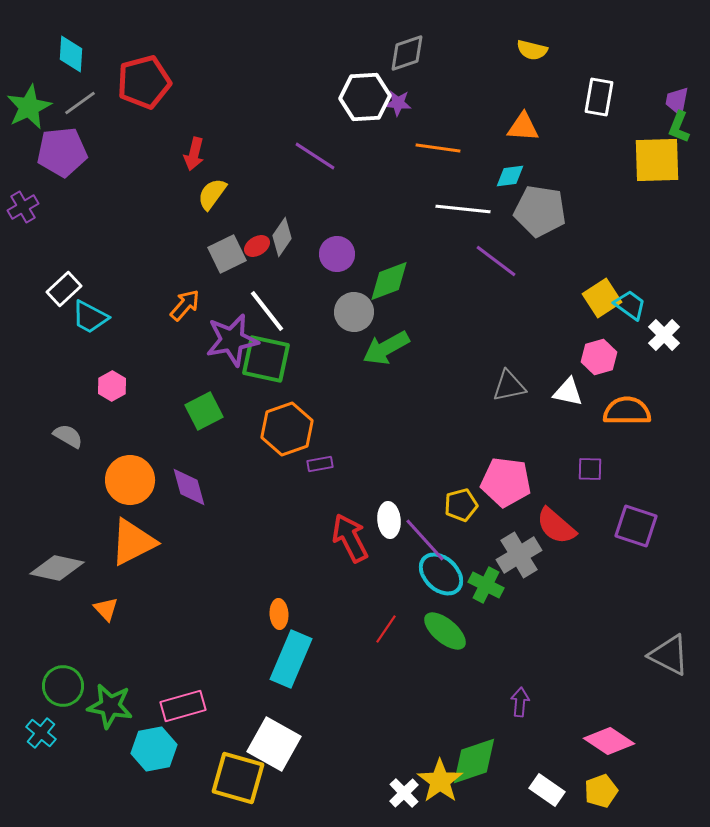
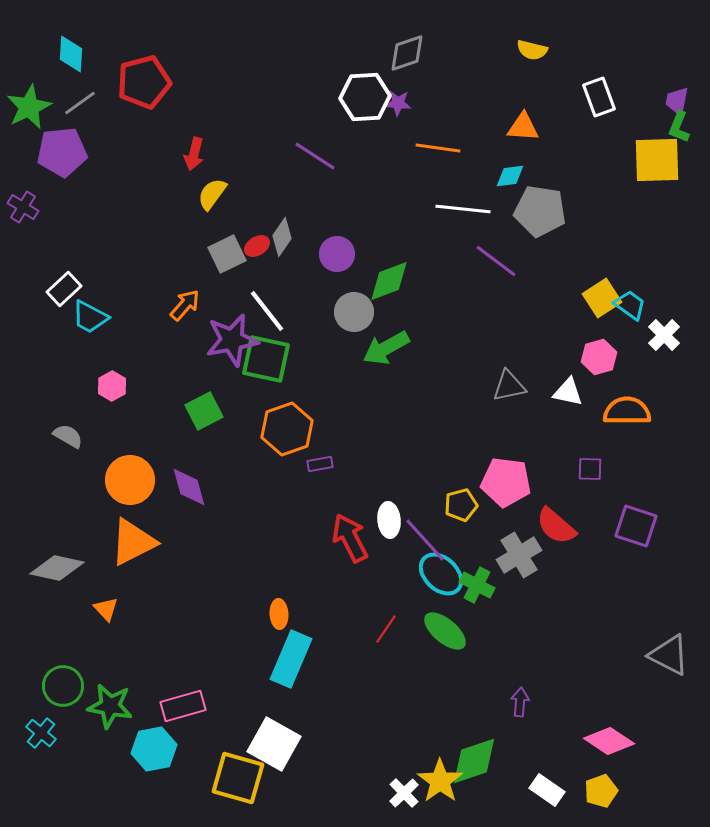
white rectangle at (599, 97): rotated 30 degrees counterclockwise
purple cross at (23, 207): rotated 28 degrees counterclockwise
green cross at (486, 585): moved 9 px left
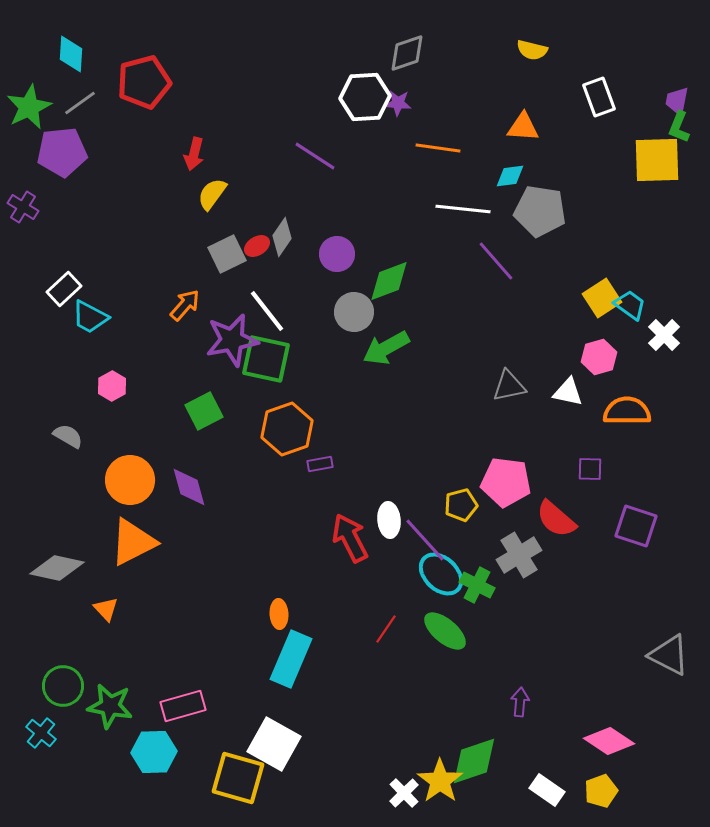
purple line at (496, 261): rotated 12 degrees clockwise
red semicircle at (556, 526): moved 7 px up
cyan hexagon at (154, 749): moved 3 px down; rotated 9 degrees clockwise
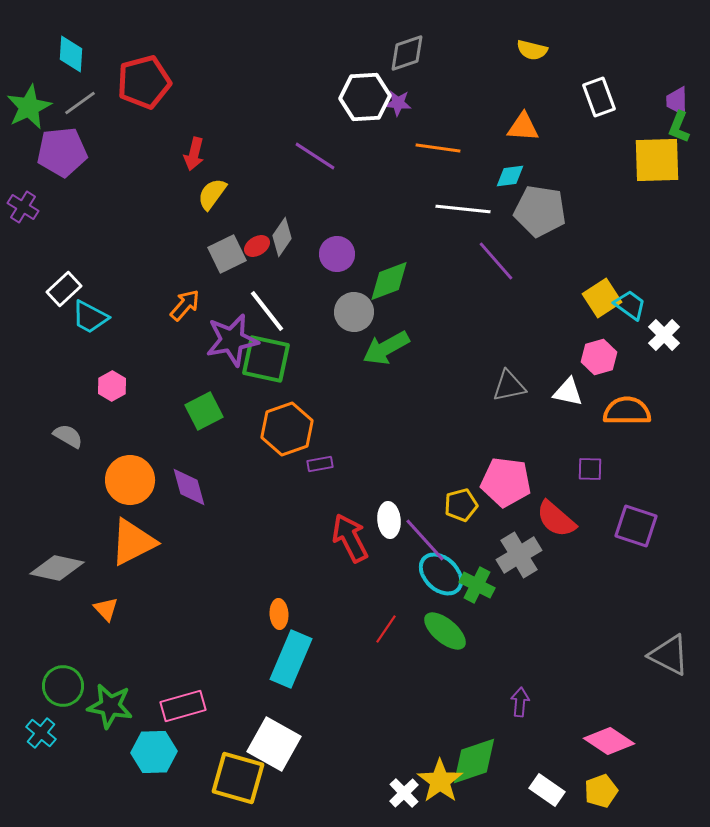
purple trapezoid at (677, 101): rotated 12 degrees counterclockwise
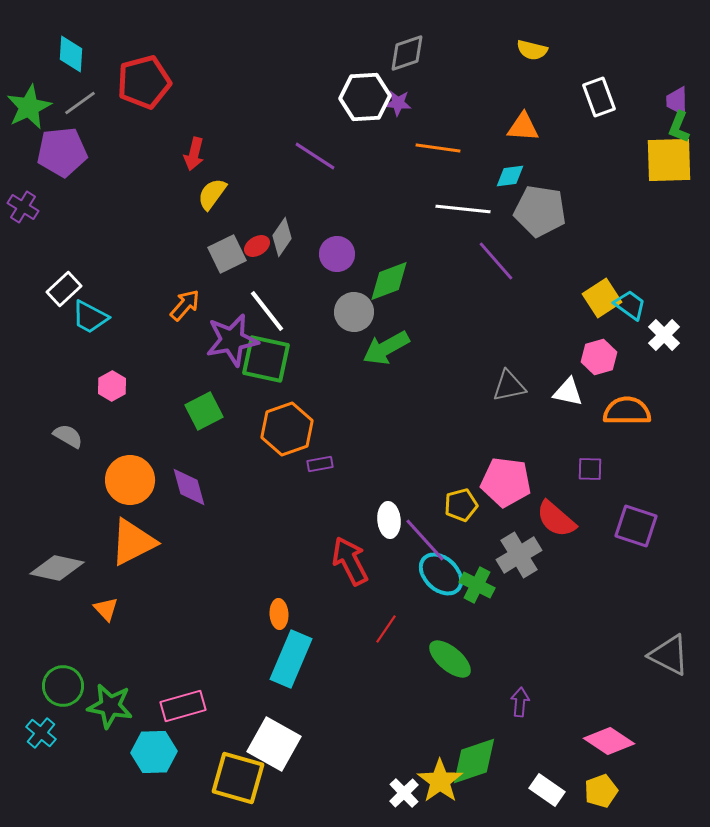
yellow square at (657, 160): moved 12 px right
red arrow at (350, 538): moved 23 px down
green ellipse at (445, 631): moved 5 px right, 28 px down
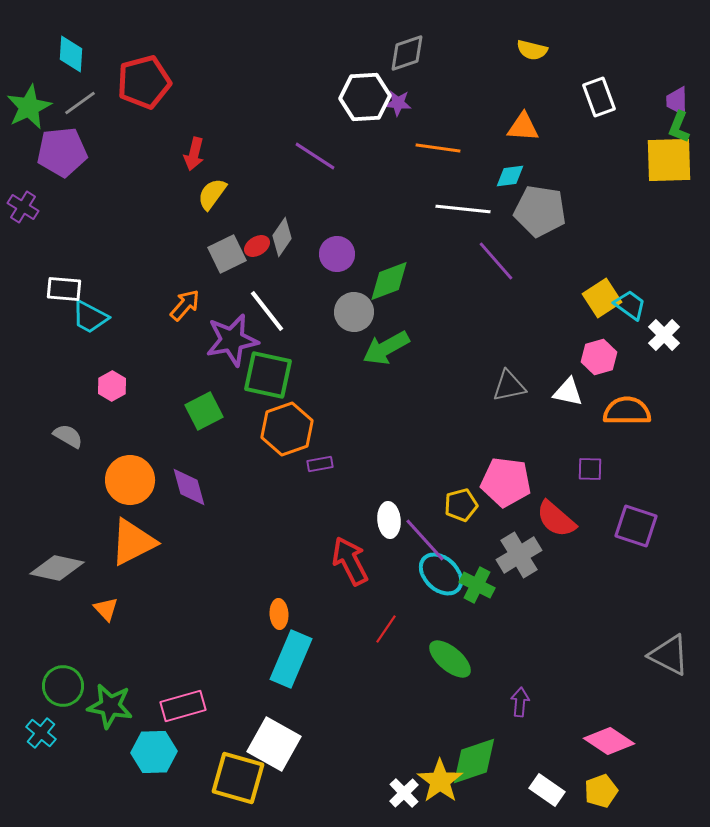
white rectangle at (64, 289): rotated 48 degrees clockwise
green square at (266, 359): moved 2 px right, 16 px down
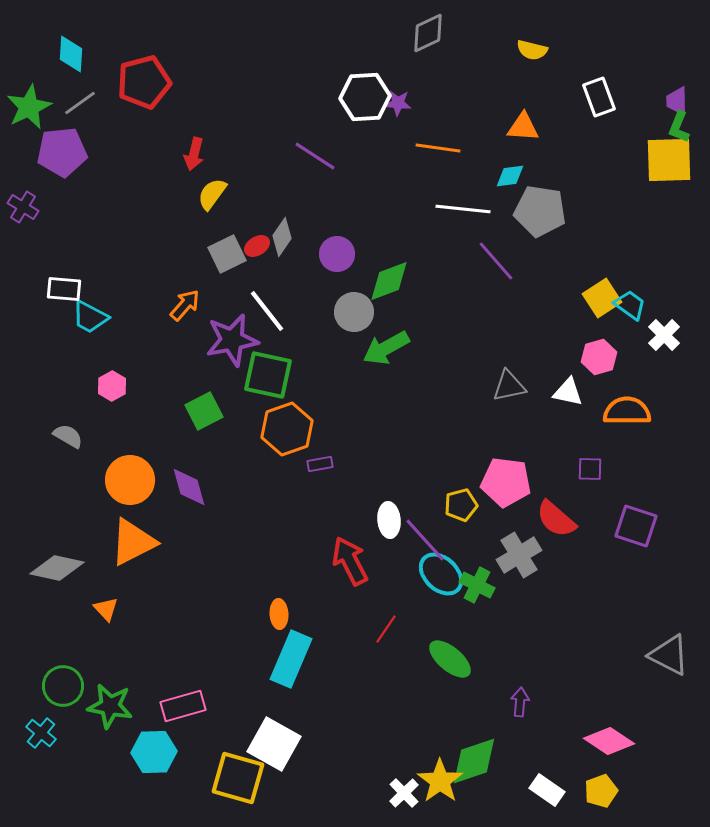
gray diamond at (407, 53): moved 21 px right, 20 px up; rotated 6 degrees counterclockwise
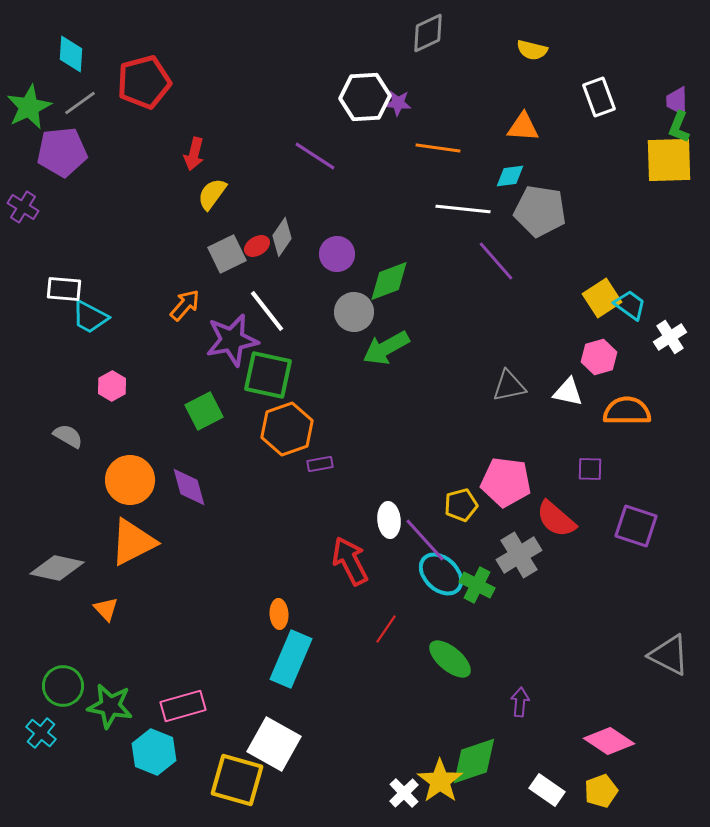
white cross at (664, 335): moved 6 px right, 2 px down; rotated 12 degrees clockwise
cyan hexagon at (154, 752): rotated 24 degrees clockwise
yellow square at (238, 778): moved 1 px left, 2 px down
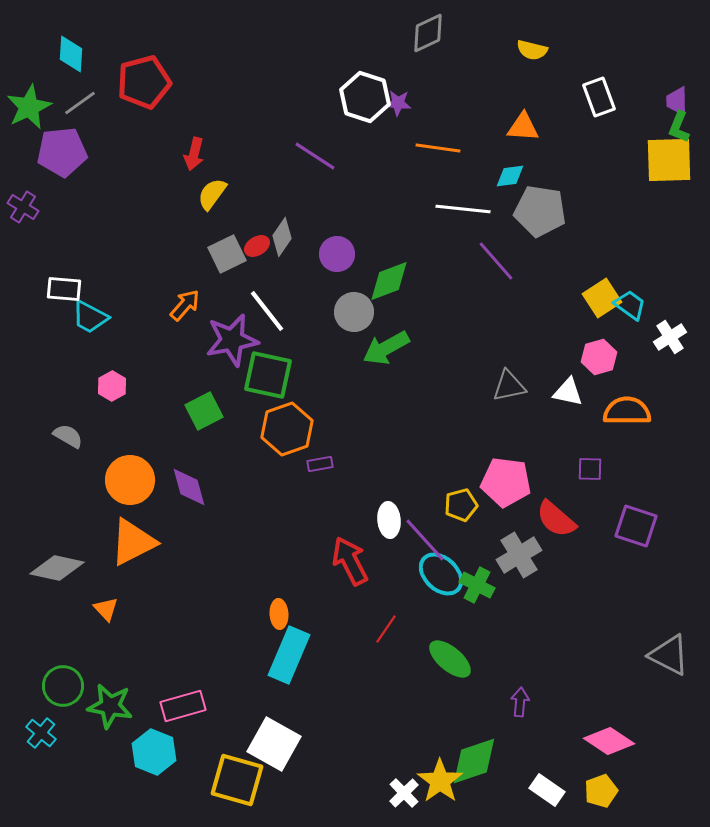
white hexagon at (365, 97): rotated 21 degrees clockwise
cyan rectangle at (291, 659): moved 2 px left, 4 px up
